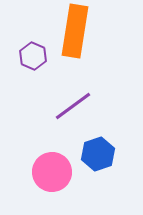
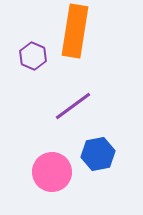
blue hexagon: rotated 8 degrees clockwise
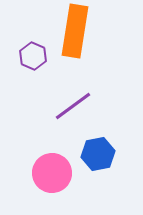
pink circle: moved 1 px down
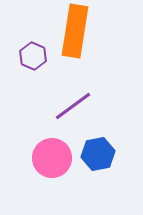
pink circle: moved 15 px up
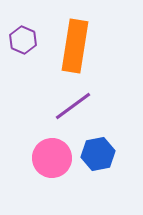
orange rectangle: moved 15 px down
purple hexagon: moved 10 px left, 16 px up
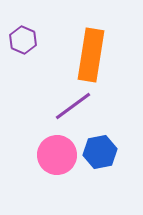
orange rectangle: moved 16 px right, 9 px down
blue hexagon: moved 2 px right, 2 px up
pink circle: moved 5 px right, 3 px up
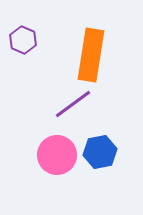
purple line: moved 2 px up
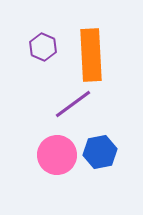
purple hexagon: moved 20 px right, 7 px down
orange rectangle: rotated 12 degrees counterclockwise
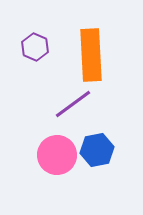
purple hexagon: moved 8 px left
blue hexagon: moved 3 px left, 2 px up
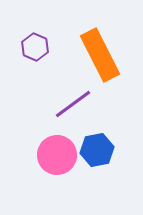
orange rectangle: moved 9 px right; rotated 24 degrees counterclockwise
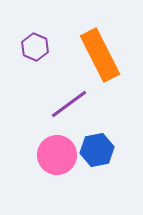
purple line: moved 4 px left
